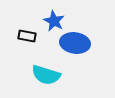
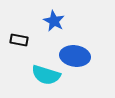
black rectangle: moved 8 px left, 4 px down
blue ellipse: moved 13 px down
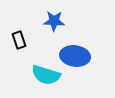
blue star: rotated 25 degrees counterclockwise
black rectangle: rotated 60 degrees clockwise
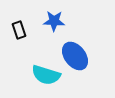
black rectangle: moved 10 px up
blue ellipse: rotated 44 degrees clockwise
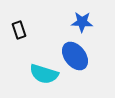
blue star: moved 28 px right, 1 px down
cyan semicircle: moved 2 px left, 1 px up
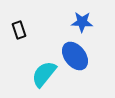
cyan semicircle: rotated 112 degrees clockwise
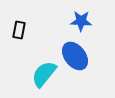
blue star: moved 1 px left, 1 px up
black rectangle: rotated 30 degrees clockwise
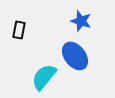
blue star: rotated 15 degrees clockwise
cyan semicircle: moved 3 px down
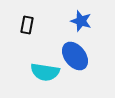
black rectangle: moved 8 px right, 5 px up
cyan semicircle: moved 1 px right, 5 px up; rotated 120 degrees counterclockwise
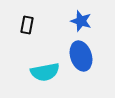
blue ellipse: moved 6 px right; rotated 20 degrees clockwise
cyan semicircle: rotated 20 degrees counterclockwise
